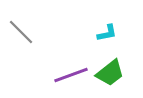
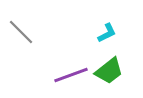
cyan L-shape: rotated 15 degrees counterclockwise
green trapezoid: moved 1 px left, 2 px up
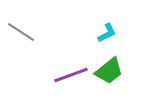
gray line: rotated 12 degrees counterclockwise
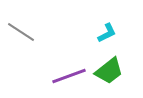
purple line: moved 2 px left, 1 px down
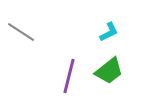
cyan L-shape: moved 2 px right, 1 px up
purple line: rotated 56 degrees counterclockwise
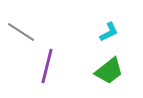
purple line: moved 22 px left, 10 px up
